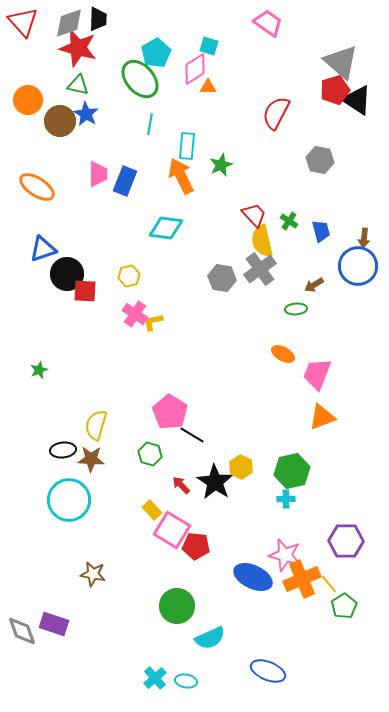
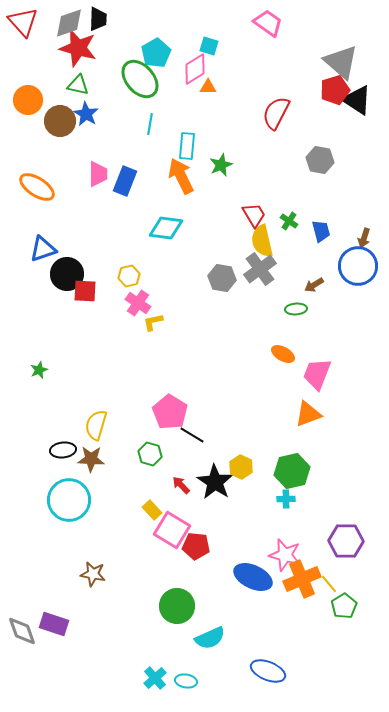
red trapezoid at (254, 215): rotated 12 degrees clockwise
brown arrow at (364, 238): rotated 12 degrees clockwise
pink cross at (135, 314): moved 3 px right, 11 px up
orange triangle at (322, 417): moved 14 px left, 3 px up
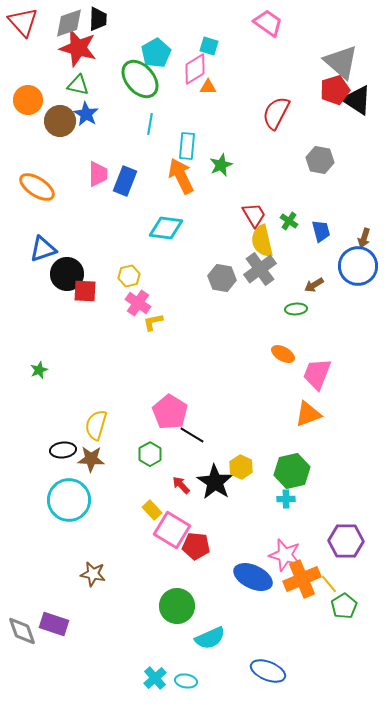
green hexagon at (150, 454): rotated 15 degrees clockwise
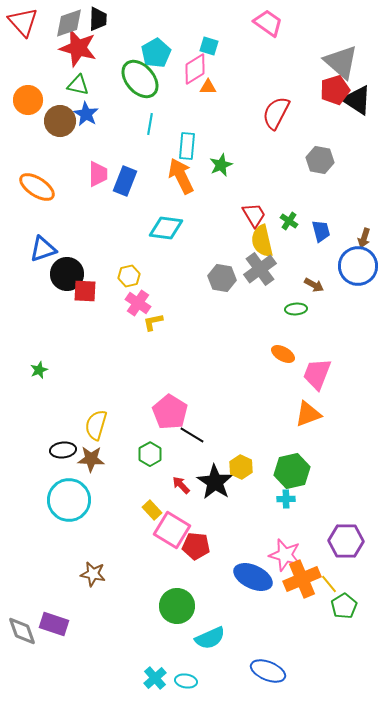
brown arrow at (314, 285): rotated 120 degrees counterclockwise
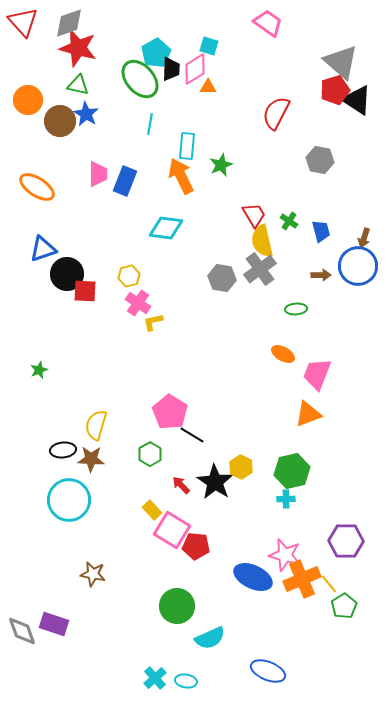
black trapezoid at (98, 19): moved 73 px right, 50 px down
brown arrow at (314, 285): moved 7 px right, 10 px up; rotated 30 degrees counterclockwise
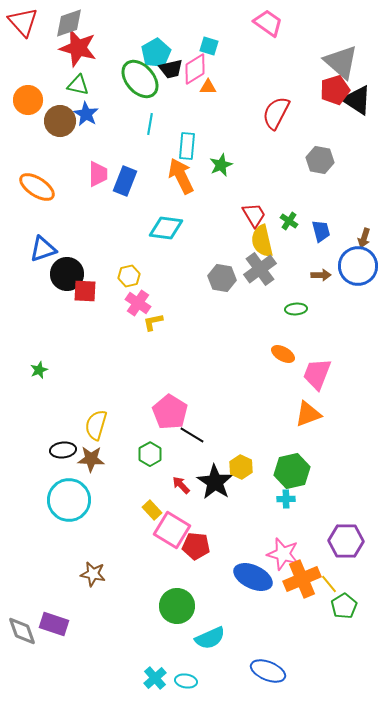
black trapezoid at (171, 69): rotated 75 degrees clockwise
pink star at (285, 555): moved 2 px left, 1 px up
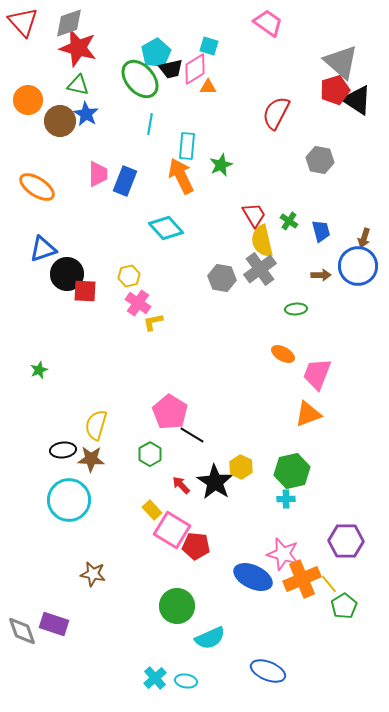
cyan diamond at (166, 228): rotated 40 degrees clockwise
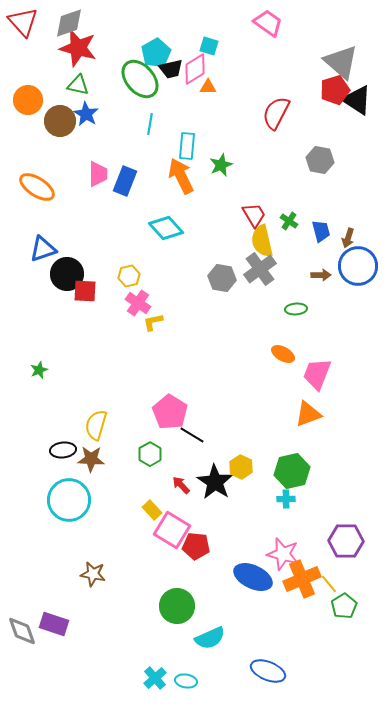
brown arrow at (364, 238): moved 16 px left
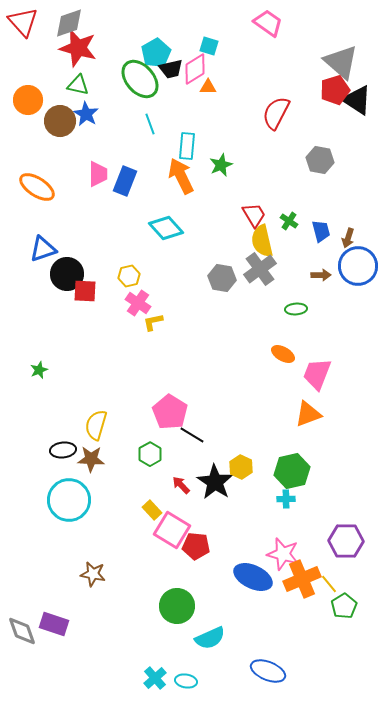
cyan line at (150, 124): rotated 30 degrees counterclockwise
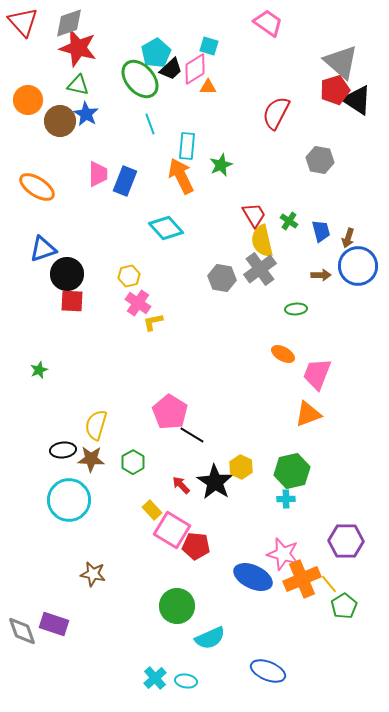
black trapezoid at (171, 69): rotated 30 degrees counterclockwise
red square at (85, 291): moved 13 px left, 10 px down
green hexagon at (150, 454): moved 17 px left, 8 px down
